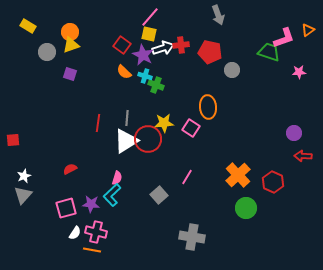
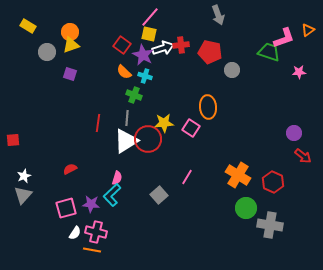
green cross at (156, 85): moved 22 px left, 10 px down
red arrow at (303, 156): rotated 144 degrees counterclockwise
orange cross at (238, 175): rotated 15 degrees counterclockwise
gray cross at (192, 237): moved 78 px right, 12 px up
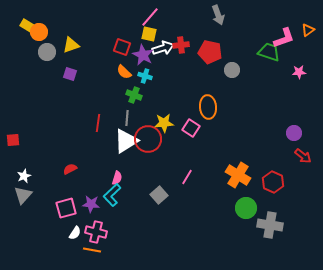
orange circle at (70, 32): moved 31 px left
red square at (122, 45): moved 2 px down; rotated 18 degrees counterclockwise
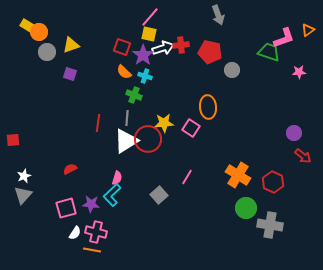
purple star at (143, 55): rotated 10 degrees clockwise
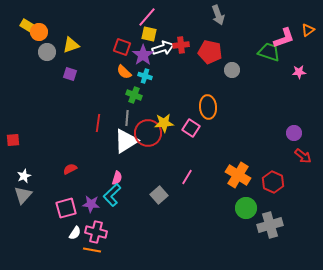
pink line at (150, 17): moved 3 px left
red circle at (148, 139): moved 6 px up
gray cross at (270, 225): rotated 25 degrees counterclockwise
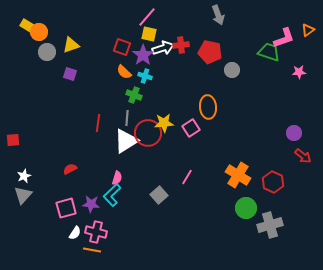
pink square at (191, 128): rotated 24 degrees clockwise
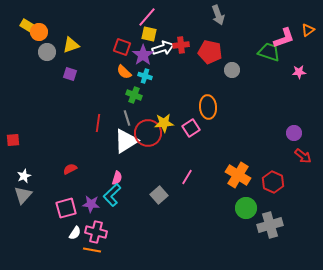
gray line at (127, 118): rotated 21 degrees counterclockwise
